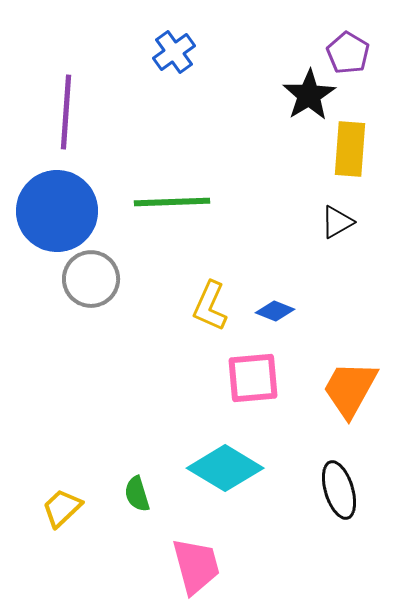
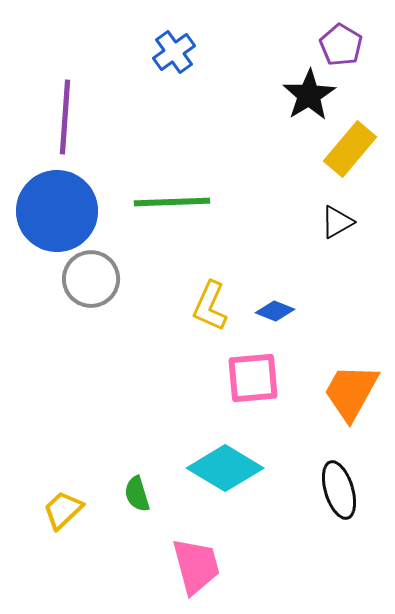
purple pentagon: moved 7 px left, 8 px up
purple line: moved 1 px left, 5 px down
yellow rectangle: rotated 36 degrees clockwise
orange trapezoid: moved 1 px right, 3 px down
yellow trapezoid: moved 1 px right, 2 px down
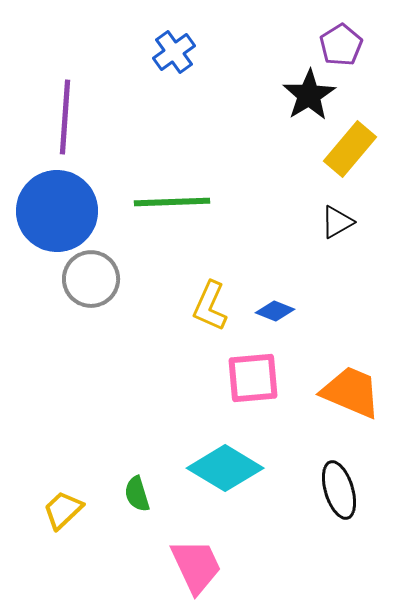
purple pentagon: rotated 9 degrees clockwise
orange trapezoid: rotated 84 degrees clockwise
pink trapezoid: rotated 10 degrees counterclockwise
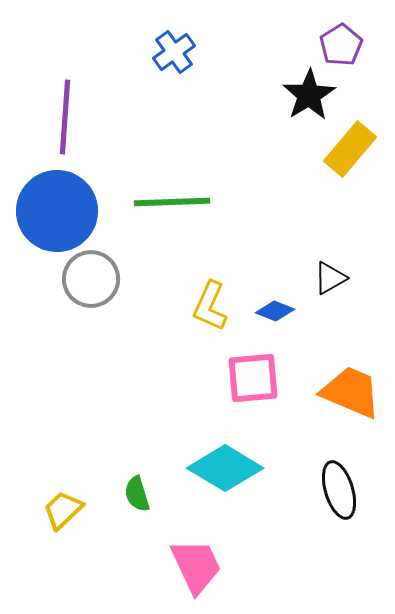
black triangle: moved 7 px left, 56 px down
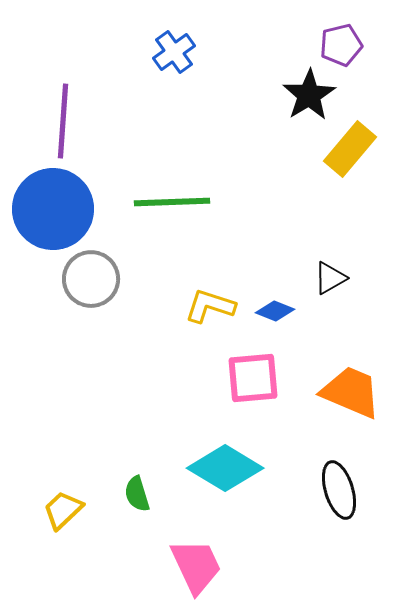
purple pentagon: rotated 18 degrees clockwise
purple line: moved 2 px left, 4 px down
blue circle: moved 4 px left, 2 px up
yellow L-shape: rotated 84 degrees clockwise
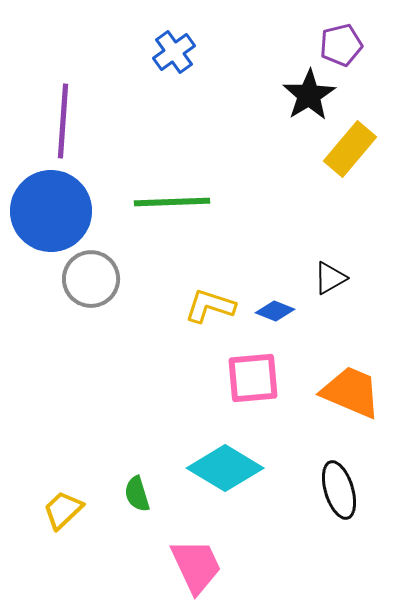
blue circle: moved 2 px left, 2 px down
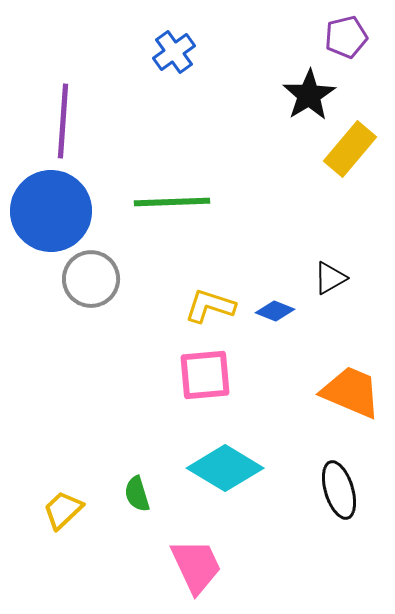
purple pentagon: moved 5 px right, 8 px up
pink square: moved 48 px left, 3 px up
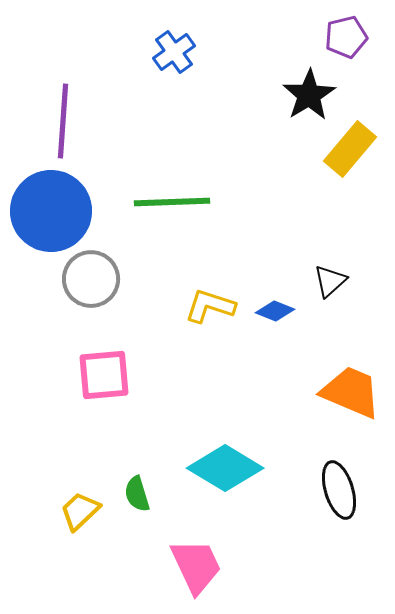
black triangle: moved 3 px down; rotated 12 degrees counterclockwise
pink square: moved 101 px left
yellow trapezoid: moved 17 px right, 1 px down
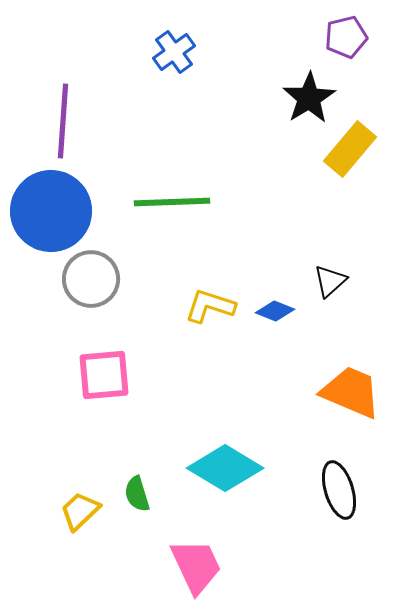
black star: moved 3 px down
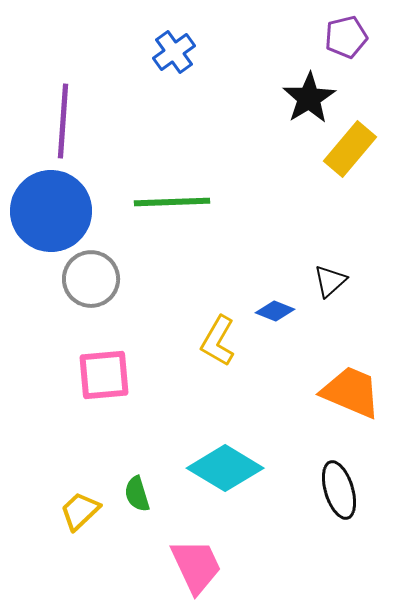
yellow L-shape: moved 8 px right, 35 px down; rotated 78 degrees counterclockwise
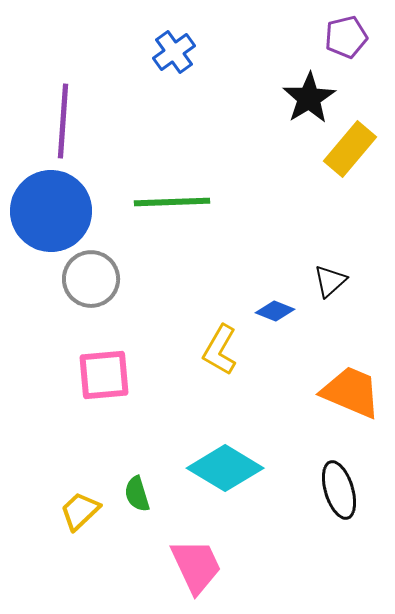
yellow L-shape: moved 2 px right, 9 px down
